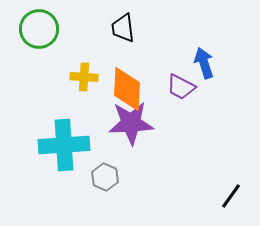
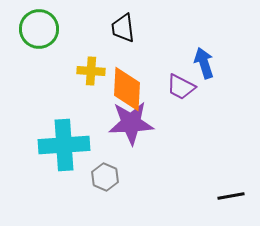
yellow cross: moved 7 px right, 6 px up
black line: rotated 44 degrees clockwise
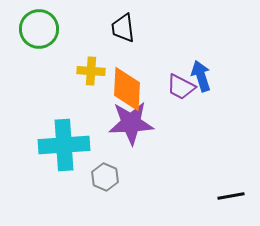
blue arrow: moved 3 px left, 13 px down
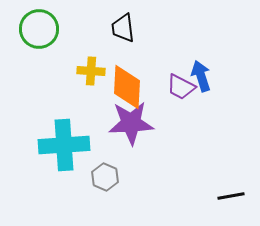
orange diamond: moved 2 px up
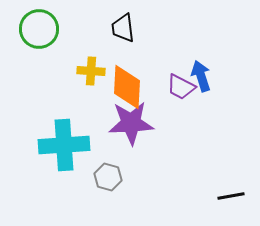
gray hexagon: moved 3 px right; rotated 8 degrees counterclockwise
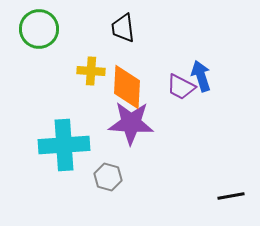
purple star: rotated 6 degrees clockwise
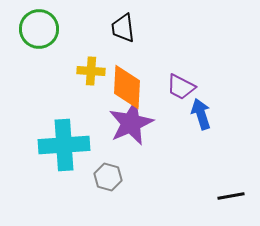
blue arrow: moved 38 px down
purple star: rotated 27 degrees counterclockwise
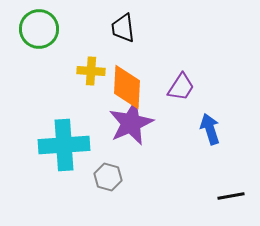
purple trapezoid: rotated 84 degrees counterclockwise
blue arrow: moved 9 px right, 15 px down
